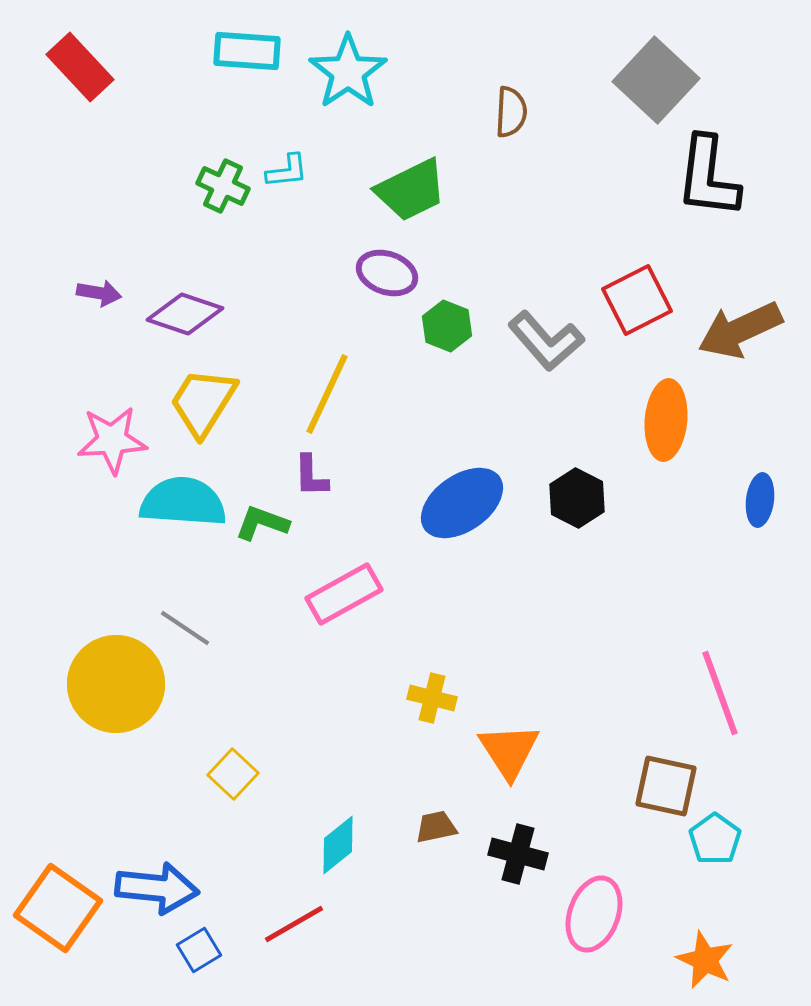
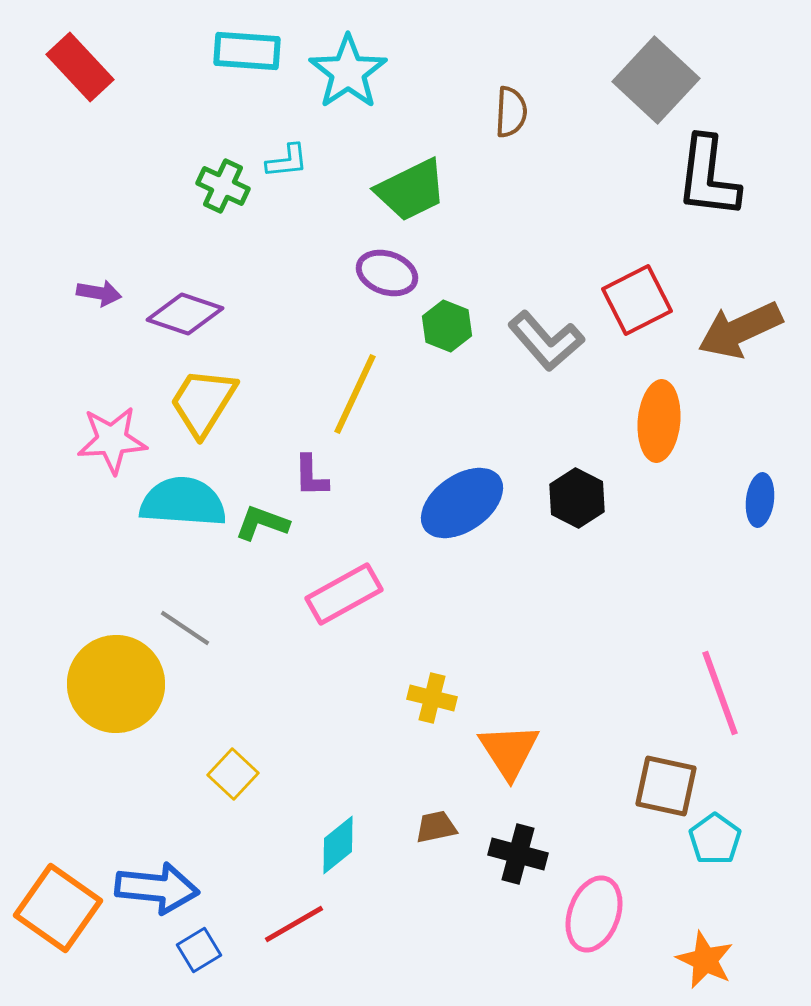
cyan L-shape at (287, 171): moved 10 px up
yellow line at (327, 394): moved 28 px right
orange ellipse at (666, 420): moved 7 px left, 1 px down
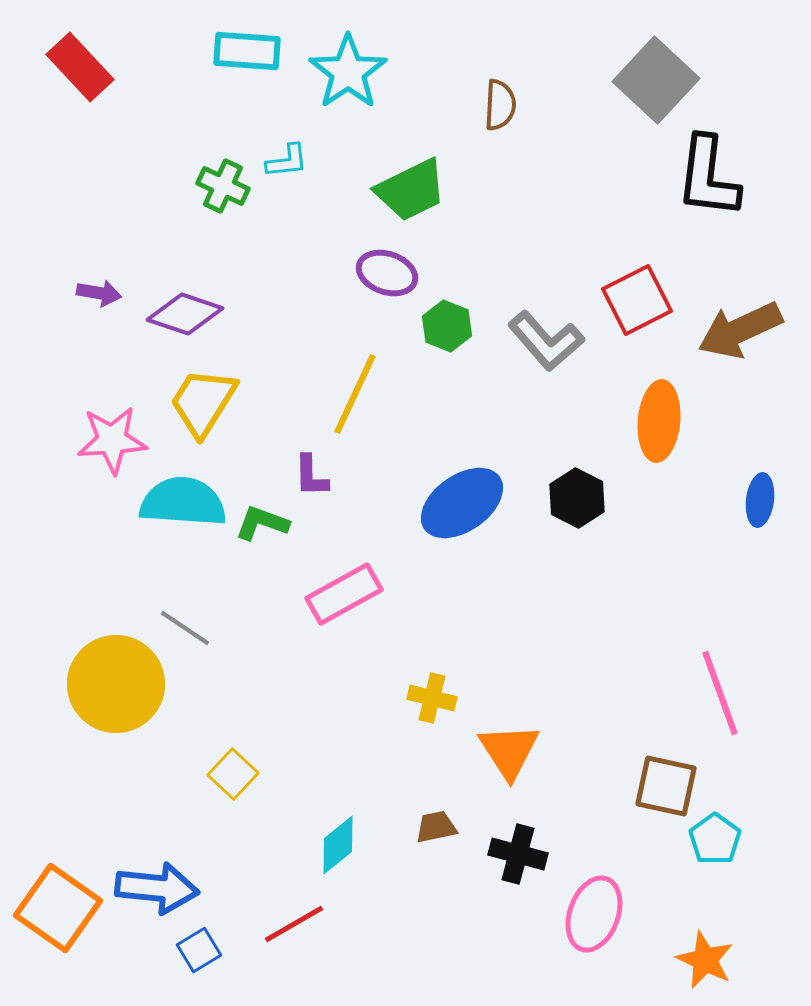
brown semicircle at (511, 112): moved 11 px left, 7 px up
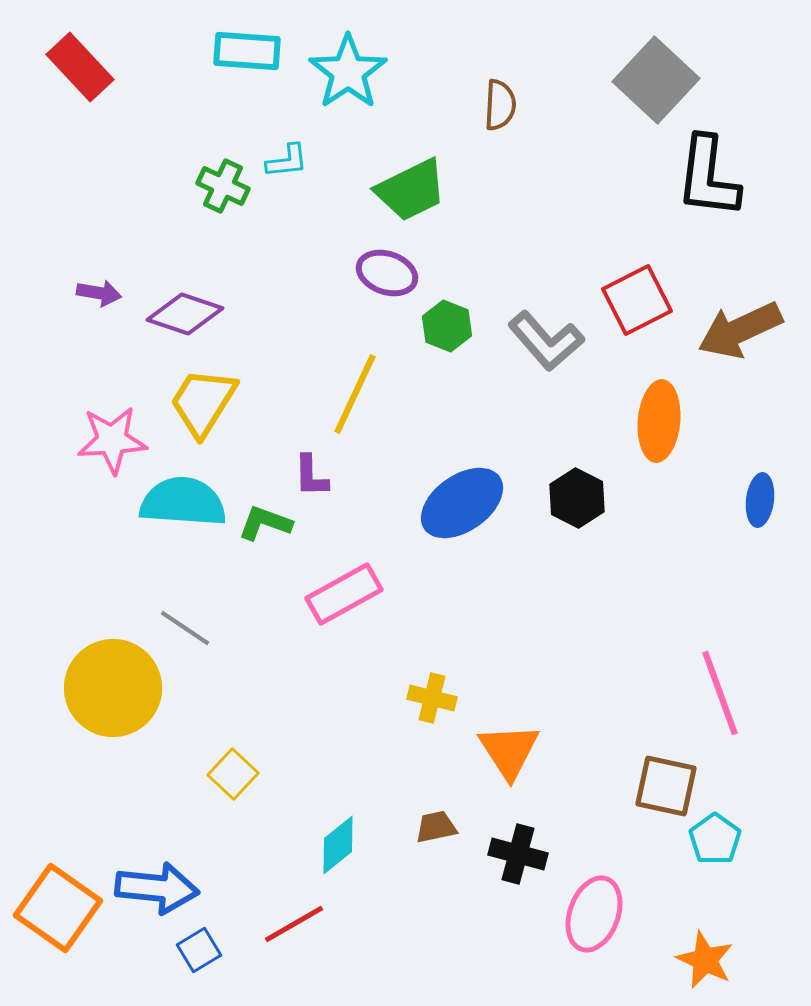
green L-shape at (262, 523): moved 3 px right
yellow circle at (116, 684): moved 3 px left, 4 px down
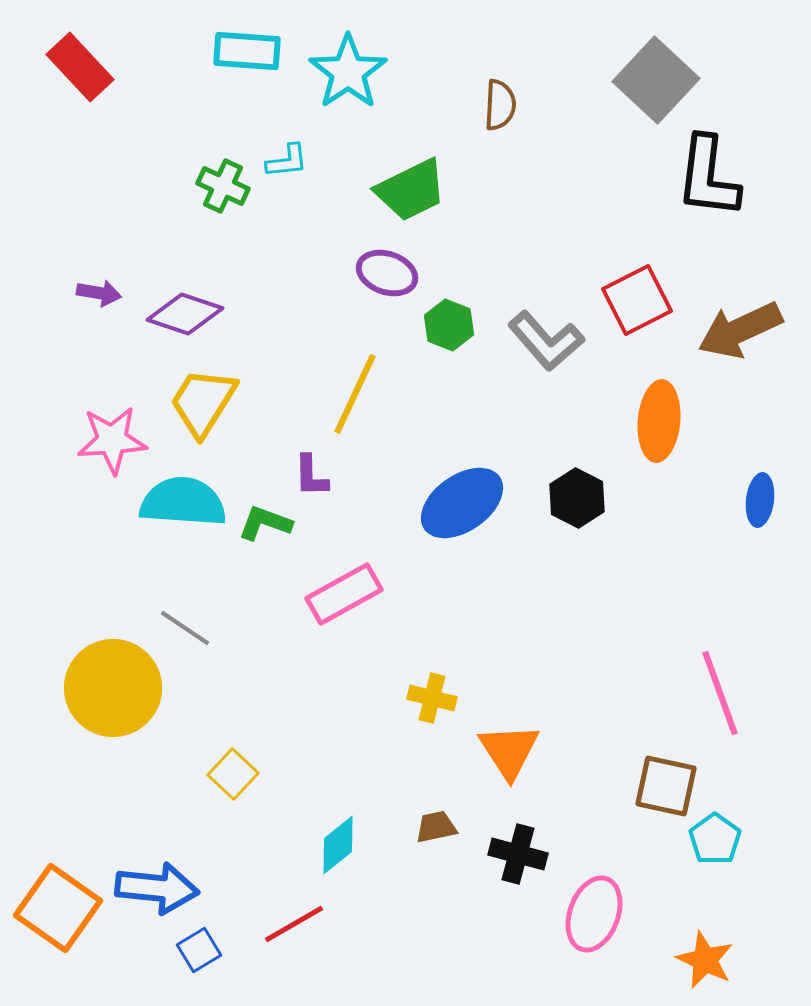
green hexagon at (447, 326): moved 2 px right, 1 px up
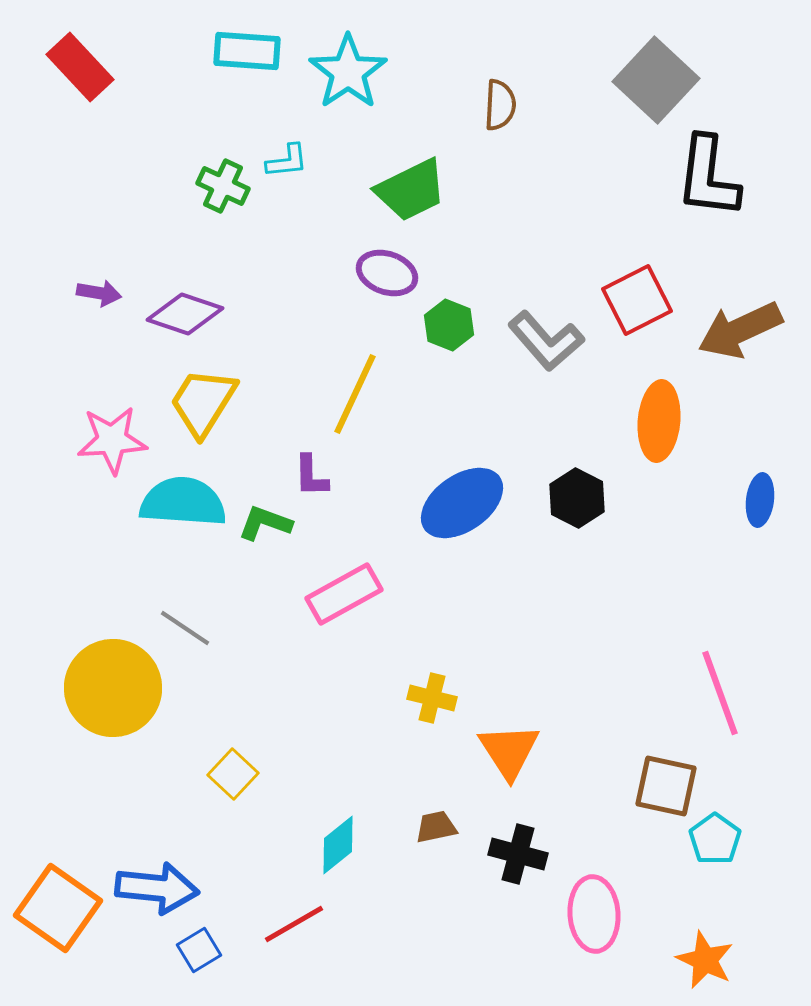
pink ellipse at (594, 914): rotated 24 degrees counterclockwise
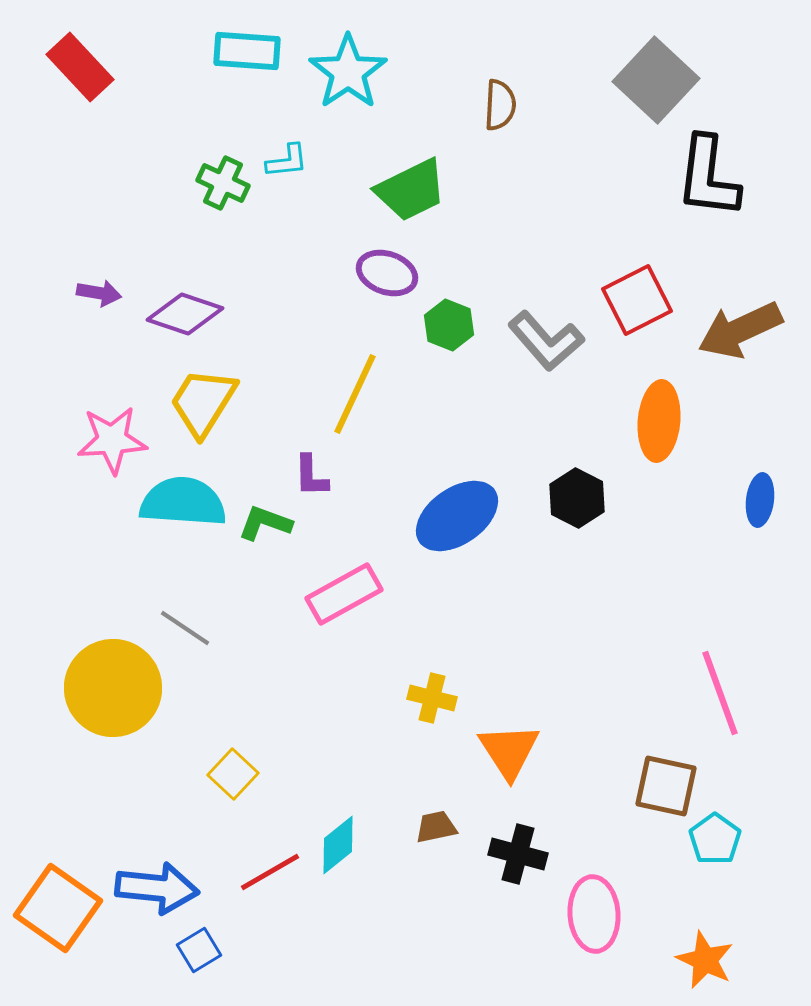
green cross at (223, 186): moved 3 px up
blue ellipse at (462, 503): moved 5 px left, 13 px down
red line at (294, 924): moved 24 px left, 52 px up
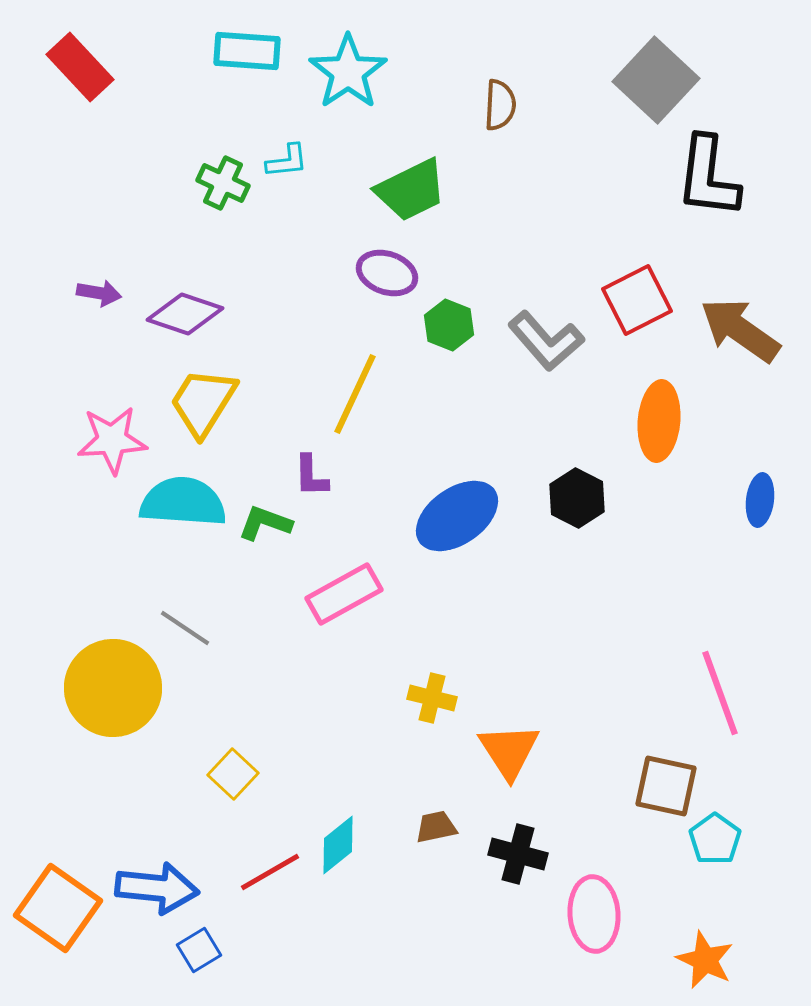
brown arrow at (740, 330): rotated 60 degrees clockwise
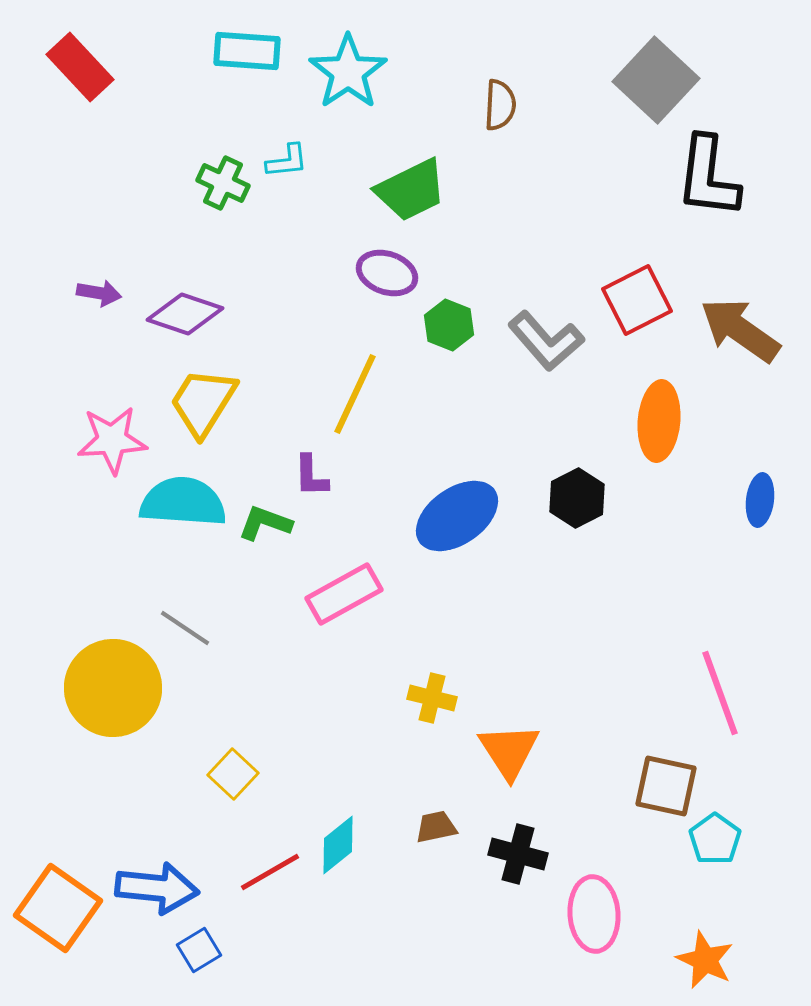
black hexagon at (577, 498): rotated 6 degrees clockwise
